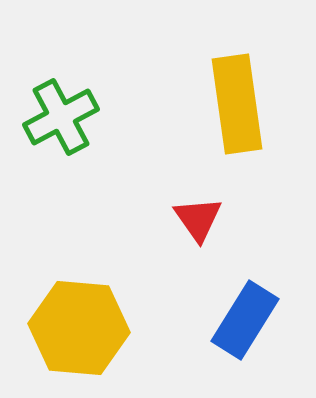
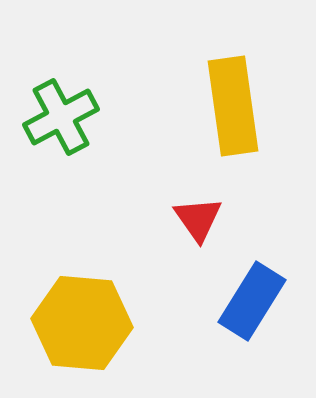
yellow rectangle: moved 4 px left, 2 px down
blue rectangle: moved 7 px right, 19 px up
yellow hexagon: moved 3 px right, 5 px up
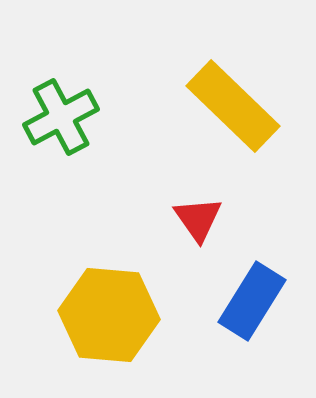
yellow rectangle: rotated 38 degrees counterclockwise
yellow hexagon: moved 27 px right, 8 px up
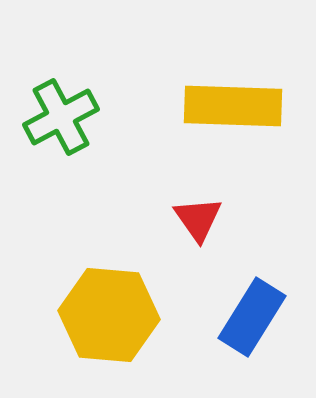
yellow rectangle: rotated 42 degrees counterclockwise
blue rectangle: moved 16 px down
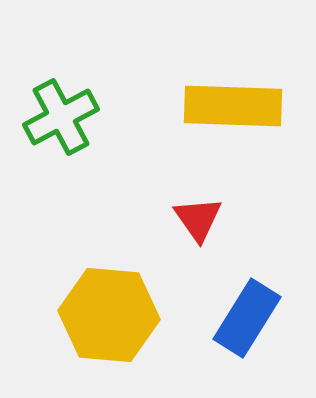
blue rectangle: moved 5 px left, 1 px down
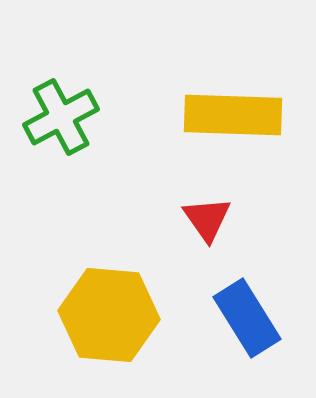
yellow rectangle: moved 9 px down
red triangle: moved 9 px right
blue rectangle: rotated 64 degrees counterclockwise
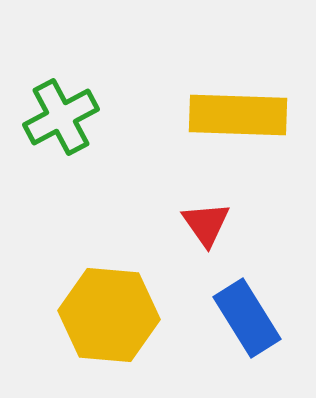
yellow rectangle: moved 5 px right
red triangle: moved 1 px left, 5 px down
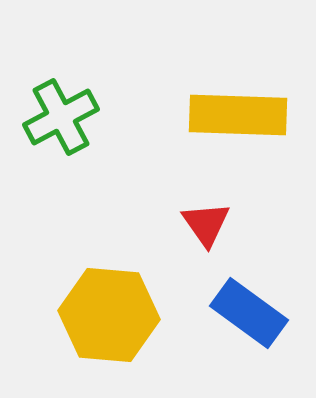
blue rectangle: moved 2 px right, 5 px up; rotated 22 degrees counterclockwise
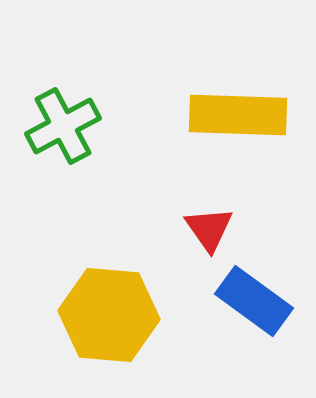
green cross: moved 2 px right, 9 px down
red triangle: moved 3 px right, 5 px down
blue rectangle: moved 5 px right, 12 px up
